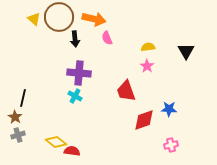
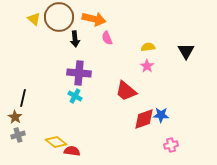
red trapezoid: rotated 30 degrees counterclockwise
blue star: moved 8 px left, 6 px down
red diamond: moved 1 px up
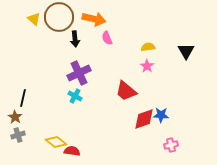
purple cross: rotated 30 degrees counterclockwise
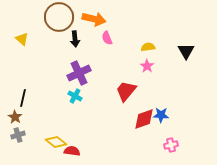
yellow triangle: moved 12 px left, 20 px down
red trapezoid: rotated 90 degrees clockwise
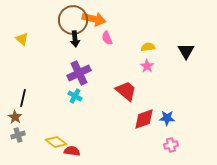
brown circle: moved 14 px right, 3 px down
red trapezoid: rotated 90 degrees clockwise
blue star: moved 6 px right, 3 px down
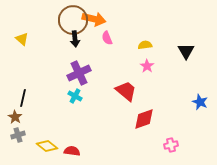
yellow semicircle: moved 3 px left, 2 px up
blue star: moved 33 px right, 16 px up; rotated 21 degrees clockwise
yellow diamond: moved 9 px left, 4 px down
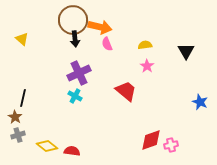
orange arrow: moved 6 px right, 8 px down
pink semicircle: moved 6 px down
red diamond: moved 7 px right, 21 px down
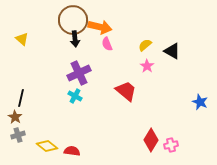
yellow semicircle: rotated 32 degrees counterclockwise
black triangle: moved 14 px left; rotated 30 degrees counterclockwise
black line: moved 2 px left
red diamond: rotated 40 degrees counterclockwise
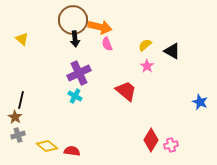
black line: moved 2 px down
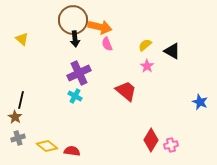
gray cross: moved 3 px down
